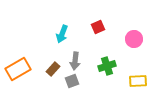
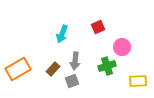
pink circle: moved 12 px left, 8 px down
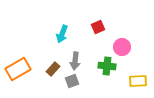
green cross: rotated 24 degrees clockwise
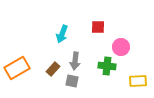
red square: rotated 24 degrees clockwise
pink circle: moved 1 px left
orange rectangle: moved 1 px left, 1 px up
gray square: rotated 32 degrees clockwise
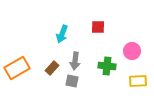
pink circle: moved 11 px right, 4 px down
brown rectangle: moved 1 px left, 1 px up
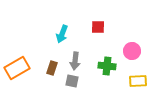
brown rectangle: rotated 24 degrees counterclockwise
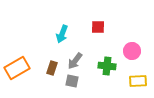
gray arrow: rotated 30 degrees clockwise
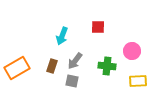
cyan arrow: moved 2 px down
brown rectangle: moved 2 px up
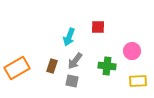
cyan arrow: moved 7 px right, 1 px down
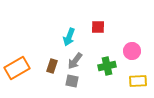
green cross: rotated 18 degrees counterclockwise
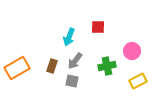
yellow rectangle: rotated 24 degrees counterclockwise
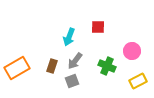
green cross: rotated 36 degrees clockwise
gray square: rotated 32 degrees counterclockwise
